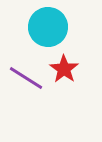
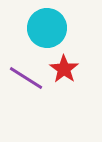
cyan circle: moved 1 px left, 1 px down
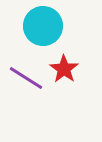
cyan circle: moved 4 px left, 2 px up
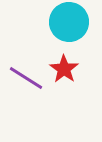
cyan circle: moved 26 px right, 4 px up
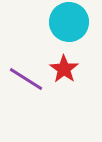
purple line: moved 1 px down
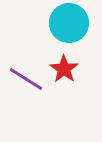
cyan circle: moved 1 px down
